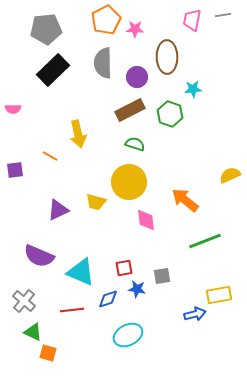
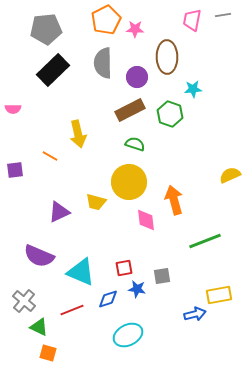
orange arrow: moved 11 px left; rotated 36 degrees clockwise
purple triangle: moved 1 px right, 2 px down
red line: rotated 15 degrees counterclockwise
green triangle: moved 6 px right, 5 px up
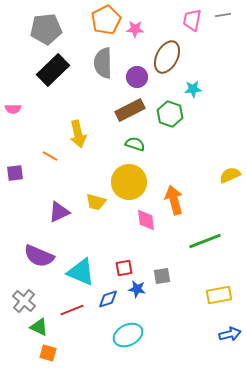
brown ellipse: rotated 28 degrees clockwise
purple square: moved 3 px down
blue arrow: moved 35 px right, 20 px down
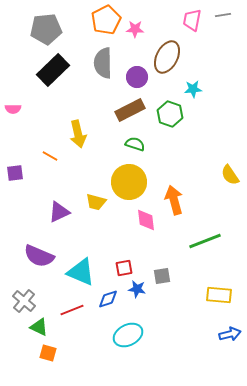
yellow semicircle: rotated 100 degrees counterclockwise
yellow rectangle: rotated 15 degrees clockwise
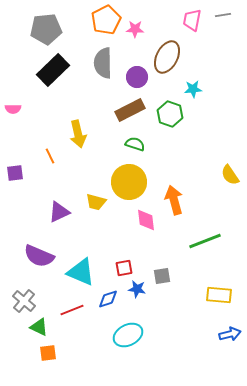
orange line: rotated 35 degrees clockwise
orange square: rotated 24 degrees counterclockwise
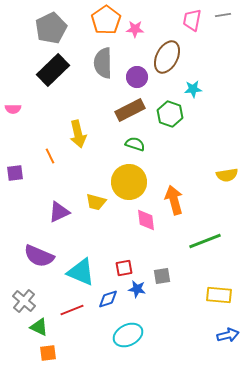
orange pentagon: rotated 8 degrees counterclockwise
gray pentagon: moved 5 px right, 1 px up; rotated 20 degrees counterclockwise
yellow semicircle: moved 3 px left; rotated 65 degrees counterclockwise
blue arrow: moved 2 px left, 1 px down
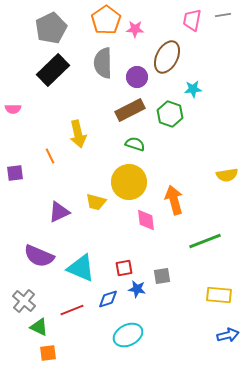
cyan triangle: moved 4 px up
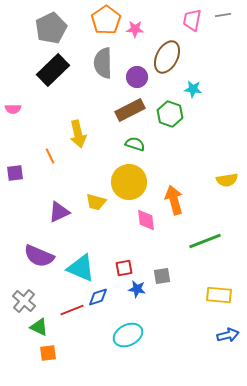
cyan star: rotated 12 degrees clockwise
yellow semicircle: moved 5 px down
blue diamond: moved 10 px left, 2 px up
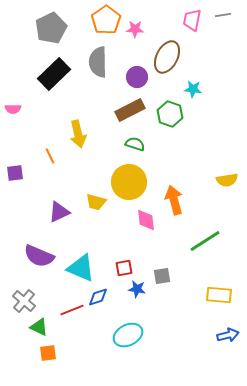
gray semicircle: moved 5 px left, 1 px up
black rectangle: moved 1 px right, 4 px down
green line: rotated 12 degrees counterclockwise
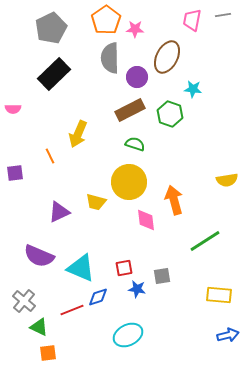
gray semicircle: moved 12 px right, 4 px up
yellow arrow: rotated 36 degrees clockwise
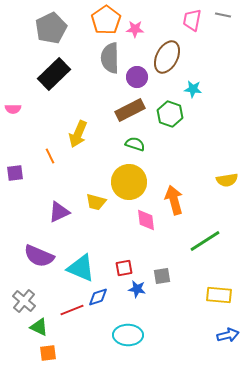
gray line: rotated 21 degrees clockwise
cyan ellipse: rotated 28 degrees clockwise
